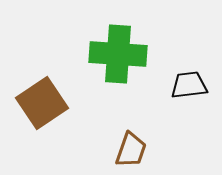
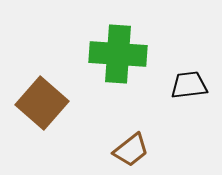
brown square: rotated 15 degrees counterclockwise
brown trapezoid: rotated 33 degrees clockwise
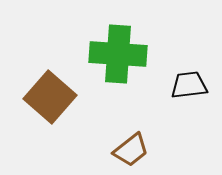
brown square: moved 8 px right, 6 px up
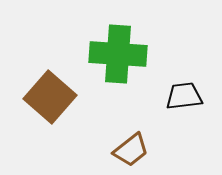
black trapezoid: moved 5 px left, 11 px down
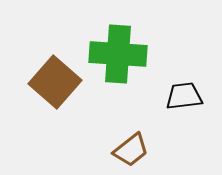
brown square: moved 5 px right, 15 px up
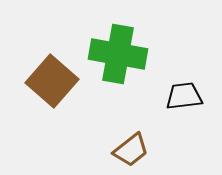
green cross: rotated 6 degrees clockwise
brown square: moved 3 px left, 1 px up
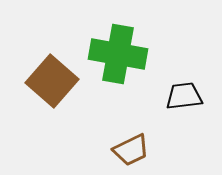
brown trapezoid: rotated 12 degrees clockwise
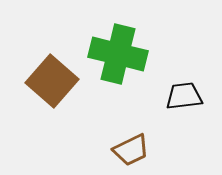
green cross: rotated 4 degrees clockwise
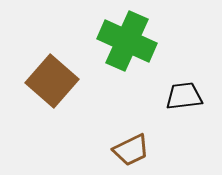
green cross: moved 9 px right, 13 px up; rotated 10 degrees clockwise
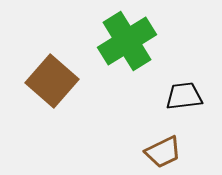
green cross: rotated 34 degrees clockwise
brown trapezoid: moved 32 px right, 2 px down
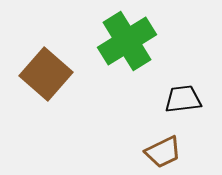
brown square: moved 6 px left, 7 px up
black trapezoid: moved 1 px left, 3 px down
